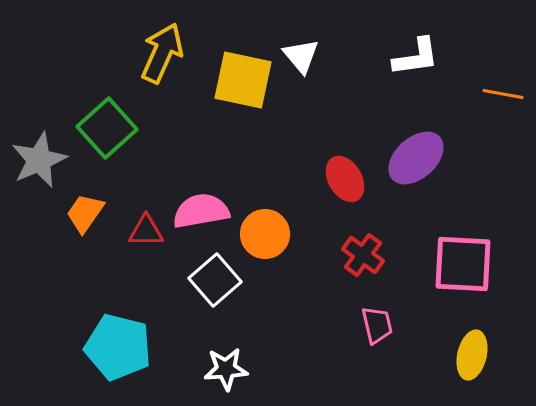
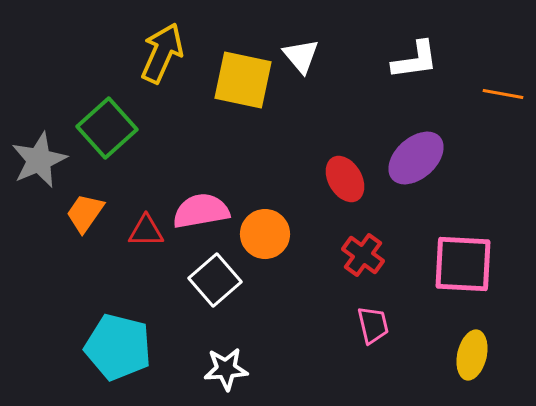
white L-shape: moved 1 px left, 3 px down
pink trapezoid: moved 4 px left
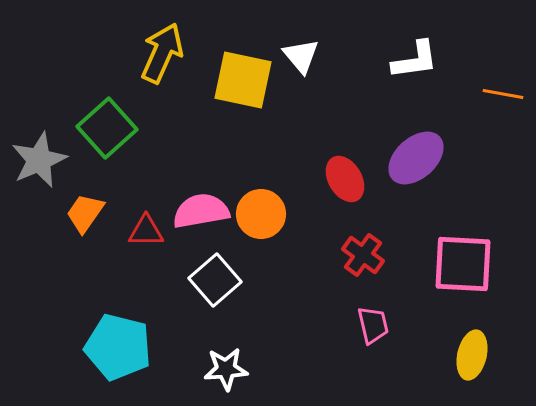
orange circle: moved 4 px left, 20 px up
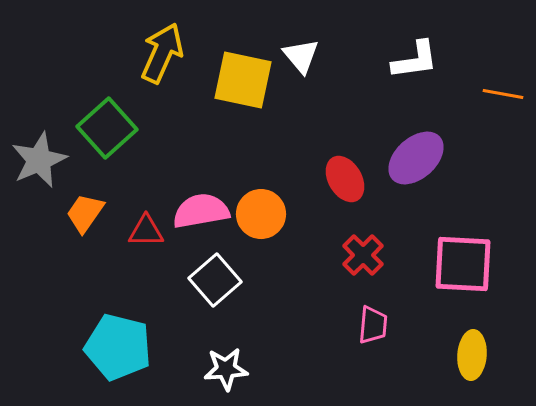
red cross: rotated 9 degrees clockwise
pink trapezoid: rotated 18 degrees clockwise
yellow ellipse: rotated 9 degrees counterclockwise
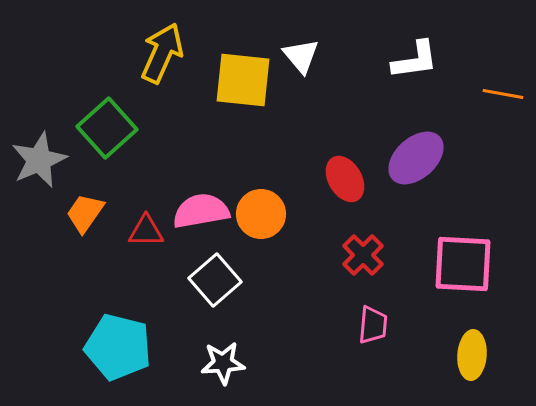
yellow square: rotated 6 degrees counterclockwise
white star: moved 3 px left, 6 px up
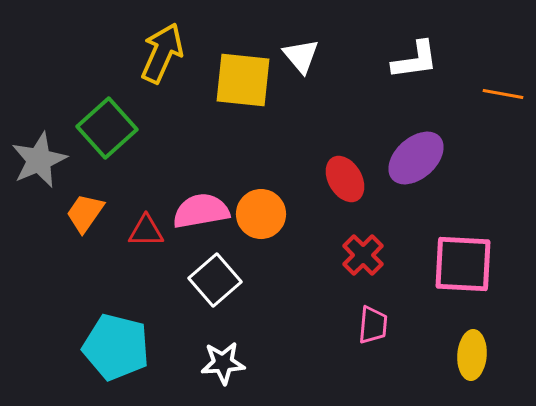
cyan pentagon: moved 2 px left
